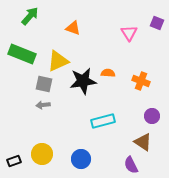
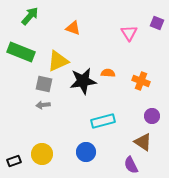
green rectangle: moved 1 px left, 2 px up
blue circle: moved 5 px right, 7 px up
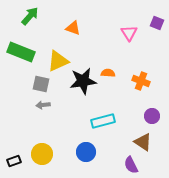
gray square: moved 3 px left
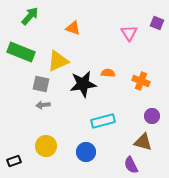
black star: moved 3 px down
brown triangle: rotated 18 degrees counterclockwise
yellow circle: moved 4 px right, 8 px up
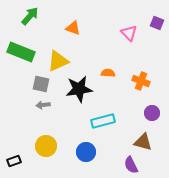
pink triangle: rotated 12 degrees counterclockwise
black star: moved 4 px left, 5 px down
purple circle: moved 3 px up
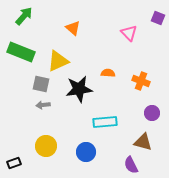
green arrow: moved 6 px left
purple square: moved 1 px right, 5 px up
orange triangle: rotated 21 degrees clockwise
cyan rectangle: moved 2 px right, 1 px down; rotated 10 degrees clockwise
black rectangle: moved 2 px down
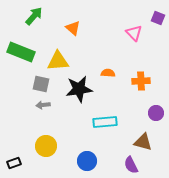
green arrow: moved 10 px right
pink triangle: moved 5 px right
yellow triangle: rotated 20 degrees clockwise
orange cross: rotated 24 degrees counterclockwise
purple circle: moved 4 px right
blue circle: moved 1 px right, 9 px down
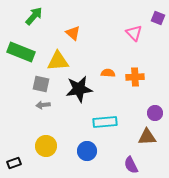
orange triangle: moved 5 px down
orange cross: moved 6 px left, 4 px up
purple circle: moved 1 px left
brown triangle: moved 4 px right, 5 px up; rotated 18 degrees counterclockwise
blue circle: moved 10 px up
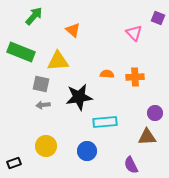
orange triangle: moved 3 px up
orange semicircle: moved 1 px left, 1 px down
black star: moved 8 px down
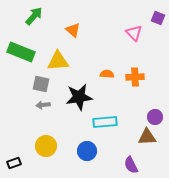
purple circle: moved 4 px down
